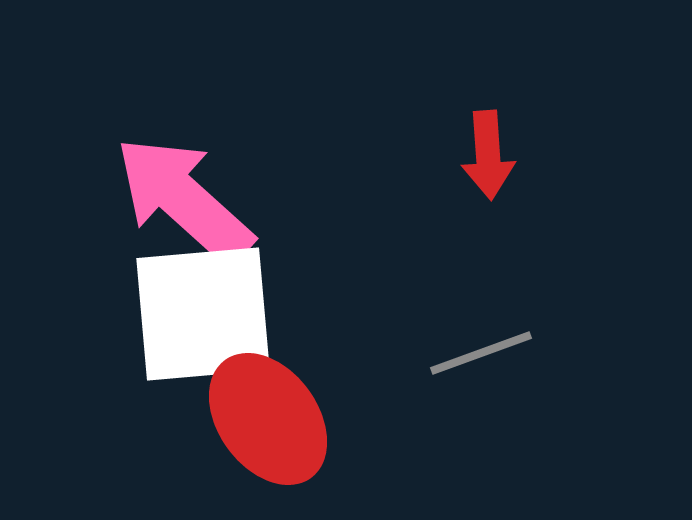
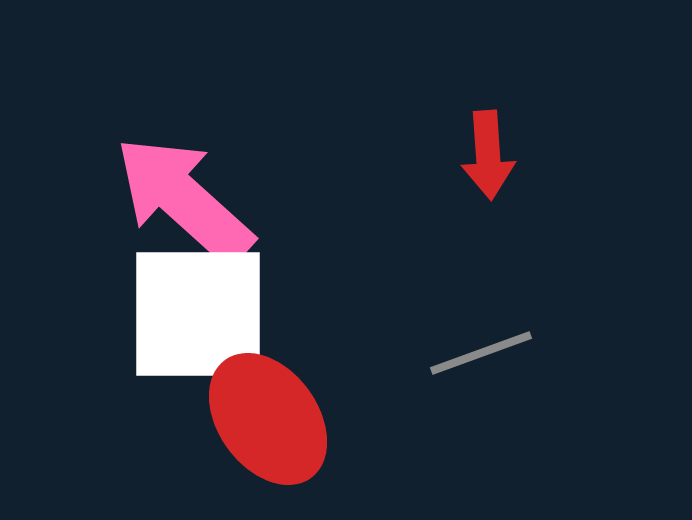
white square: moved 5 px left; rotated 5 degrees clockwise
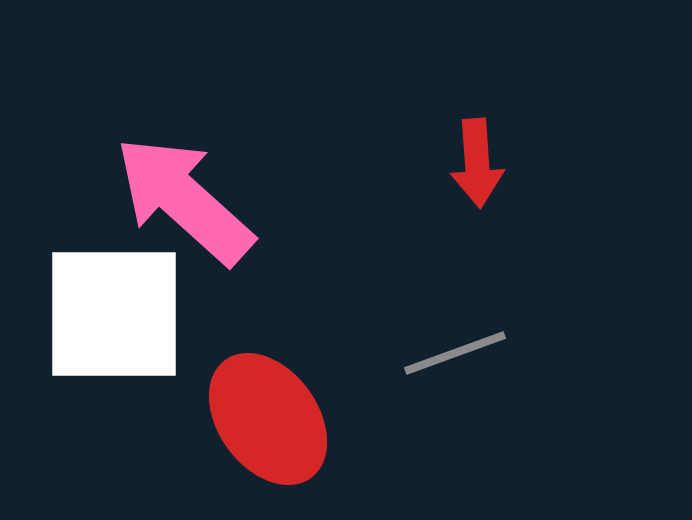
red arrow: moved 11 px left, 8 px down
white square: moved 84 px left
gray line: moved 26 px left
